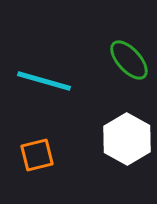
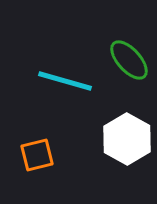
cyan line: moved 21 px right
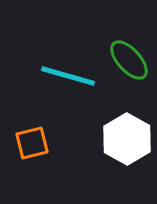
cyan line: moved 3 px right, 5 px up
orange square: moved 5 px left, 12 px up
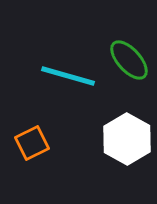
orange square: rotated 12 degrees counterclockwise
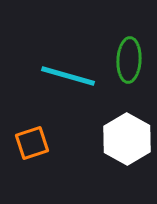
green ellipse: rotated 45 degrees clockwise
orange square: rotated 8 degrees clockwise
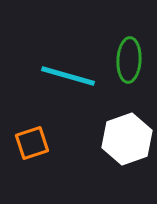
white hexagon: rotated 12 degrees clockwise
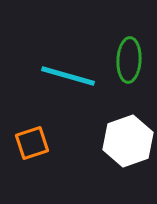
white hexagon: moved 1 px right, 2 px down
